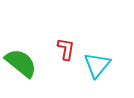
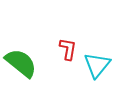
red L-shape: moved 2 px right
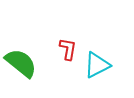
cyan triangle: rotated 24 degrees clockwise
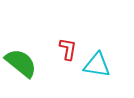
cyan triangle: rotated 36 degrees clockwise
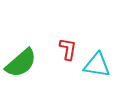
green semicircle: rotated 100 degrees clockwise
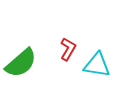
red L-shape: rotated 20 degrees clockwise
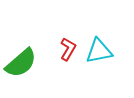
cyan triangle: moved 2 px right, 14 px up; rotated 20 degrees counterclockwise
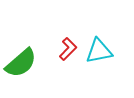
red L-shape: rotated 15 degrees clockwise
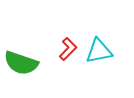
green semicircle: rotated 60 degrees clockwise
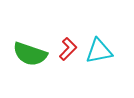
green semicircle: moved 9 px right, 9 px up
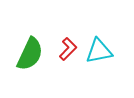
green semicircle: rotated 84 degrees counterclockwise
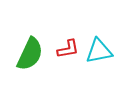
red L-shape: rotated 35 degrees clockwise
